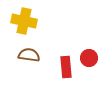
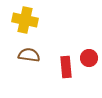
yellow cross: moved 1 px right, 1 px up
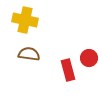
brown semicircle: moved 1 px up
red rectangle: moved 2 px right, 3 px down; rotated 10 degrees counterclockwise
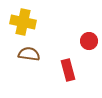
yellow cross: moved 2 px left, 2 px down
red circle: moved 17 px up
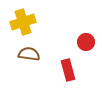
yellow cross: rotated 30 degrees counterclockwise
red circle: moved 3 px left, 1 px down
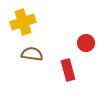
red circle: moved 1 px down
brown semicircle: moved 3 px right
